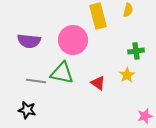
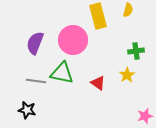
purple semicircle: moved 6 px right, 2 px down; rotated 105 degrees clockwise
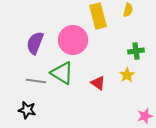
green triangle: rotated 20 degrees clockwise
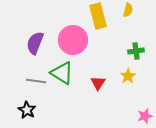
yellow star: moved 1 px right, 1 px down
red triangle: rotated 28 degrees clockwise
black star: rotated 18 degrees clockwise
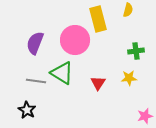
yellow rectangle: moved 3 px down
pink circle: moved 2 px right
yellow star: moved 1 px right, 2 px down; rotated 28 degrees clockwise
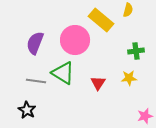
yellow rectangle: moved 3 px right, 1 px down; rotated 35 degrees counterclockwise
green triangle: moved 1 px right
